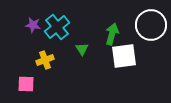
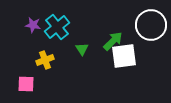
green arrow: moved 1 px right, 7 px down; rotated 30 degrees clockwise
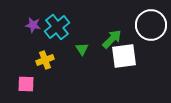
green arrow: moved 1 px left, 2 px up
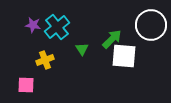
white square: rotated 12 degrees clockwise
pink square: moved 1 px down
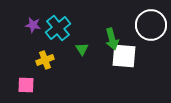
cyan cross: moved 1 px right, 1 px down
green arrow: rotated 120 degrees clockwise
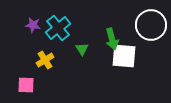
yellow cross: rotated 12 degrees counterclockwise
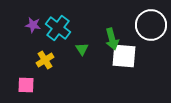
cyan cross: rotated 15 degrees counterclockwise
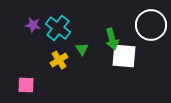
yellow cross: moved 14 px right
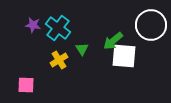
green arrow: moved 1 px right, 2 px down; rotated 65 degrees clockwise
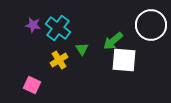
white square: moved 4 px down
pink square: moved 6 px right; rotated 24 degrees clockwise
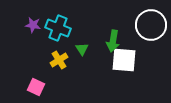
cyan cross: rotated 15 degrees counterclockwise
green arrow: rotated 40 degrees counterclockwise
pink square: moved 4 px right, 2 px down
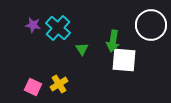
cyan cross: rotated 20 degrees clockwise
yellow cross: moved 24 px down
pink square: moved 3 px left
